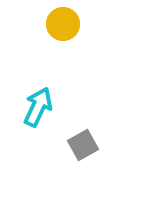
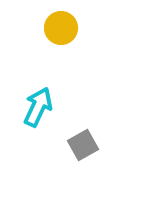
yellow circle: moved 2 px left, 4 px down
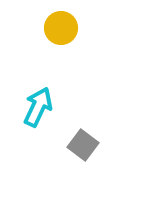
gray square: rotated 24 degrees counterclockwise
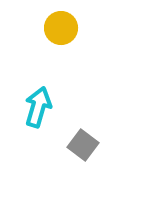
cyan arrow: rotated 9 degrees counterclockwise
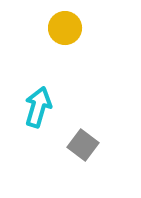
yellow circle: moved 4 px right
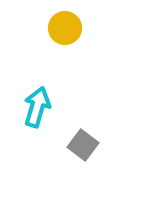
cyan arrow: moved 1 px left
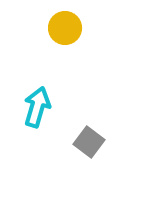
gray square: moved 6 px right, 3 px up
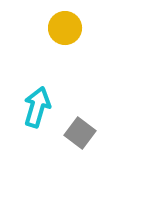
gray square: moved 9 px left, 9 px up
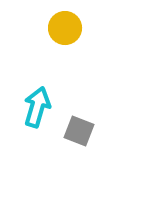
gray square: moved 1 px left, 2 px up; rotated 16 degrees counterclockwise
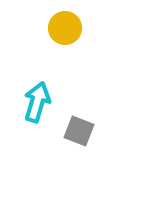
cyan arrow: moved 5 px up
